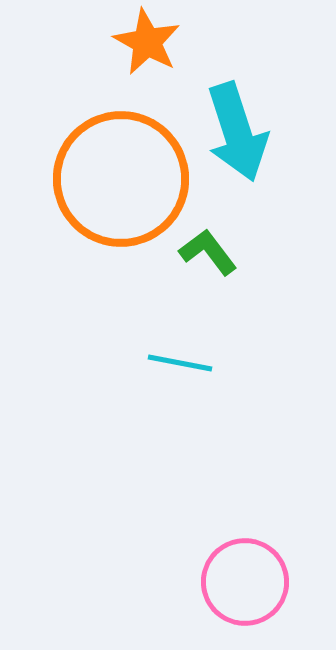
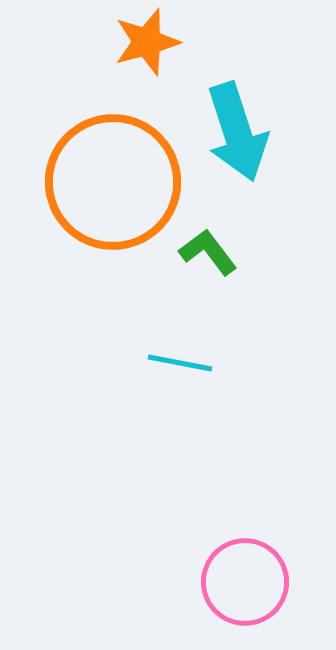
orange star: rotated 28 degrees clockwise
orange circle: moved 8 px left, 3 px down
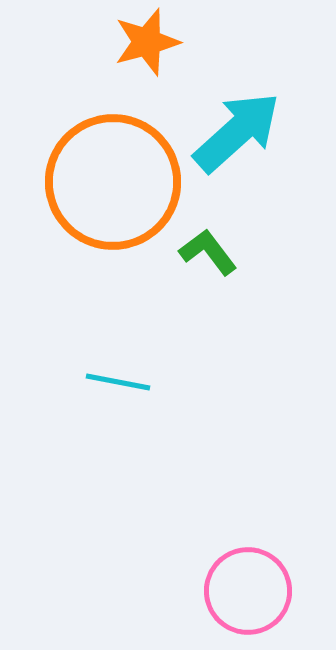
cyan arrow: rotated 114 degrees counterclockwise
cyan line: moved 62 px left, 19 px down
pink circle: moved 3 px right, 9 px down
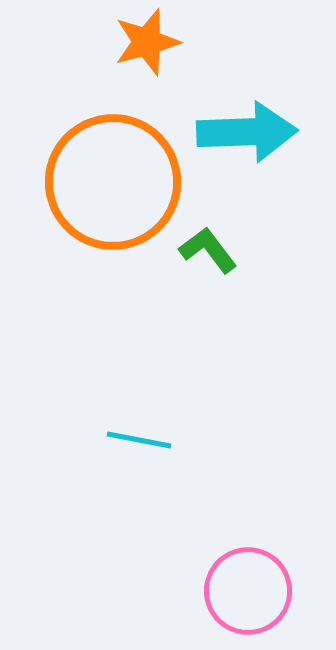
cyan arrow: moved 10 px right; rotated 40 degrees clockwise
green L-shape: moved 2 px up
cyan line: moved 21 px right, 58 px down
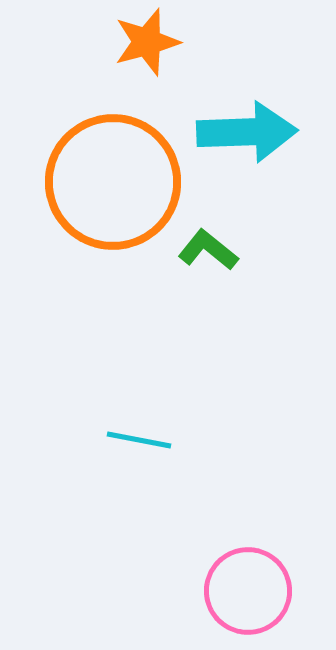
green L-shape: rotated 14 degrees counterclockwise
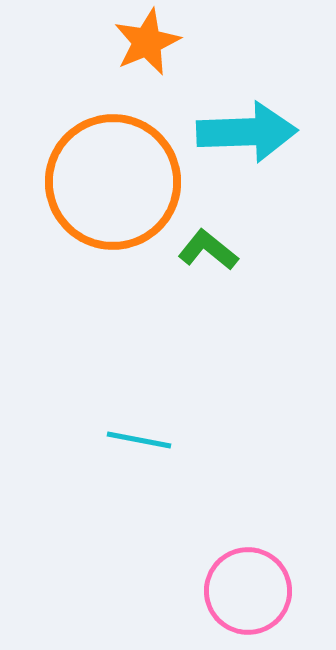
orange star: rotated 8 degrees counterclockwise
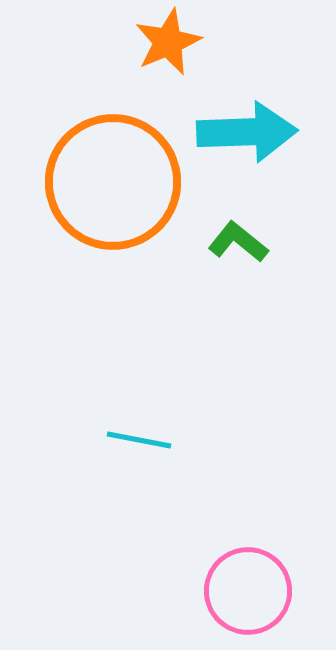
orange star: moved 21 px right
green L-shape: moved 30 px right, 8 px up
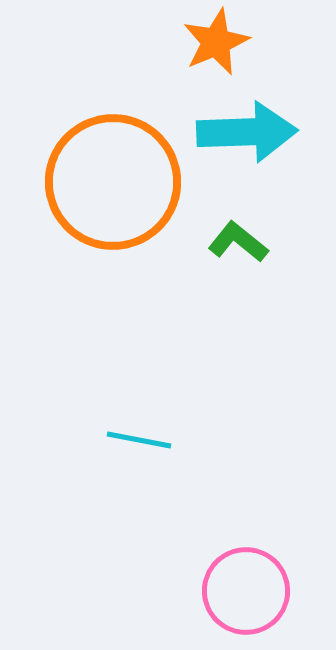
orange star: moved 48 px right
pink circle: moved 2 px left
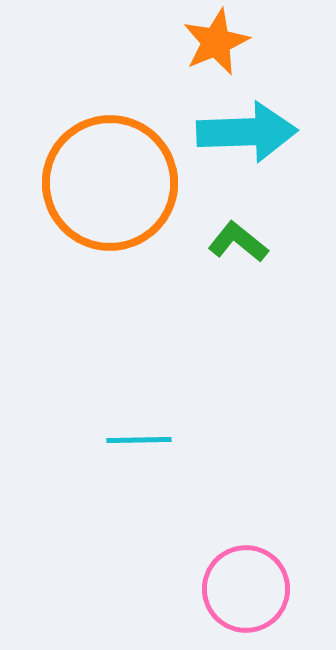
orange circle: moved 3 px left, 1 px down
cyan line: rotated 12 degrees counterclockwise
pink circle: moved 2 px up
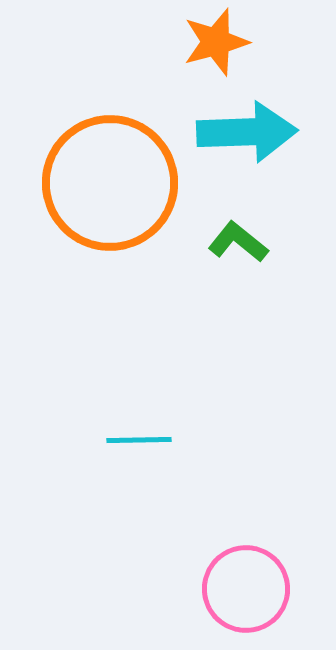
orange star: rotated 8 degrees clockwise
